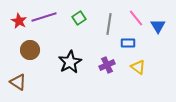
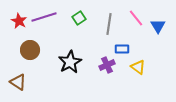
blue rectangle: moved 6 px left, 6 px down
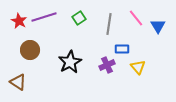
yellow triangle: rotated 14 degrees clockwise
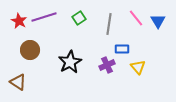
blue triangle: moved 5 px up
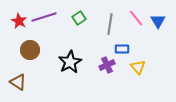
gray line: moved 1 px right
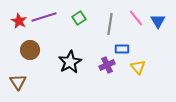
brown triangle: rotated 24 degrees clockwise
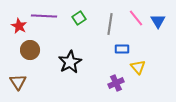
purple line: moved 1 px up; rotated 20 degrees clockwise
red star: moved 5 px down
purple cross: moved 9 px right, 18 px down
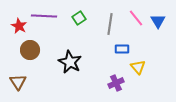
black star: rotated 15 degrees counterclockwise
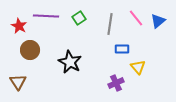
purple line: moved 2 px right
blue triangle: rotated 21 degrees clockwise
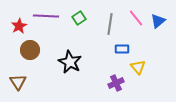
red star: rotated 14 degrees clockwise
